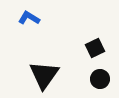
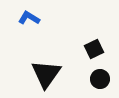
black square: moved 1 px left, 1 px down
black triangle: moved 2 px right, 1 px up
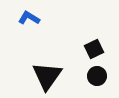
black triangle: moved 1 px right, 2 px down
black circle: moved 3 px left, 3 px up
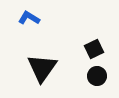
black triangle: moved 5 px left, 8 px up
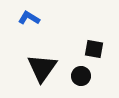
black square: rotated 36 degrees clockwise
black circle: moved 16 px left
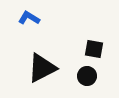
black triangle: rotated 28 degrees clockwise
black circle: moved 6 px right
